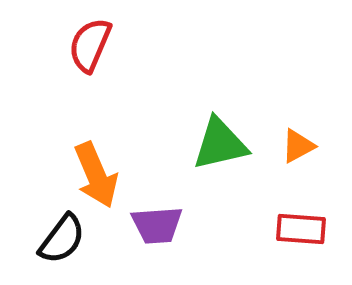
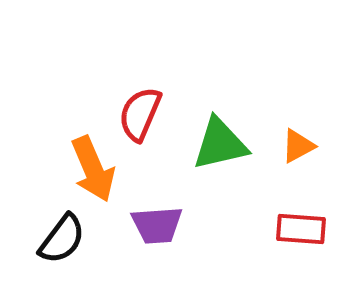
red semicircle: moved 50 px right, 69 px down
orange arrow: moved 3 px left, 6 px up
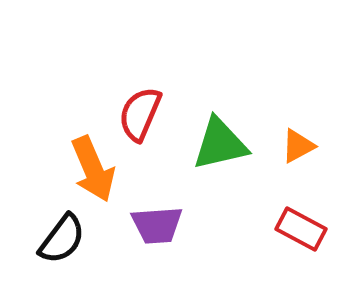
red rectangle: rotated 24 degrees clockwise
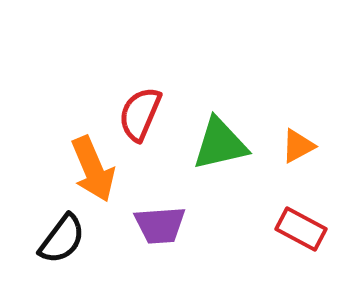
purple trapezoid: moved 3 px right
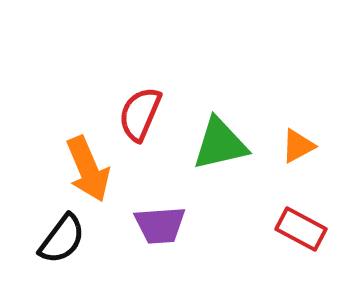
orange arrow: moved 5 px left
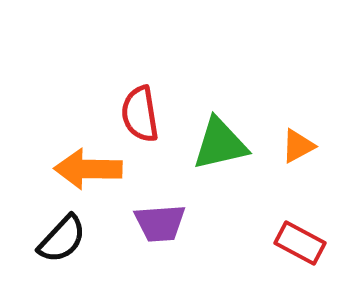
red semicircle: rotated 32 degrees counterclockwise
orange arrow: rotated 114 degrees clockwise
purple trapezoid: moved 2 px up
red rectangle: moved 1 px left, 14 px down
black semicircle: rotated 6 degrees clockwise
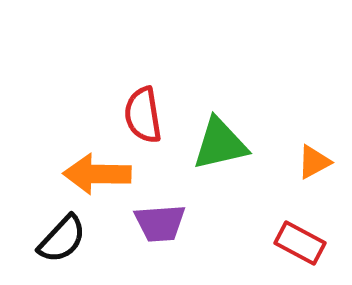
red semicircle: moved 3 px right, 1 px down
orange triangle: moved 16 px right, 16 px down
orange arrow: moved 9 px right, 5 px down
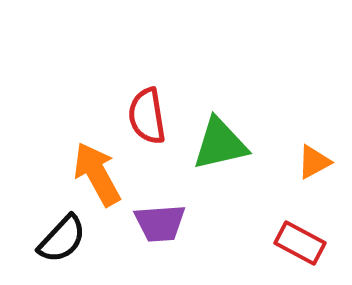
red semicircle: moved 4 px right, 1 px down
orange arrow: rotated 60 degrees clockwise
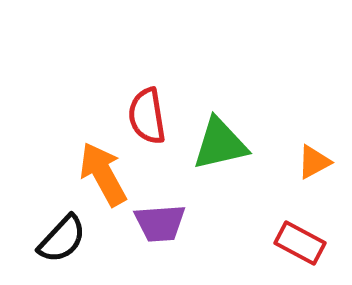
orange arrow: moved 6 px right
